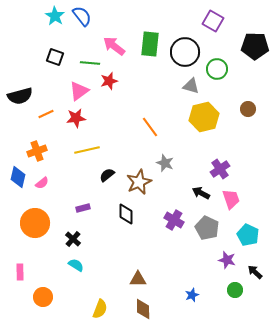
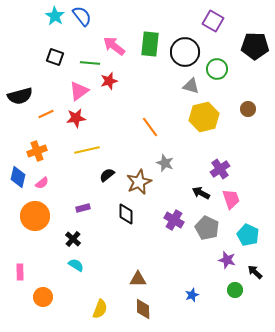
orange circle at (35, 223): moved 7 px up
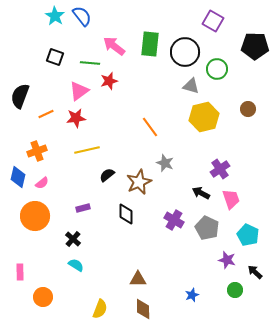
black semicircle at (20, 96): rotated 125 degrees clockwise
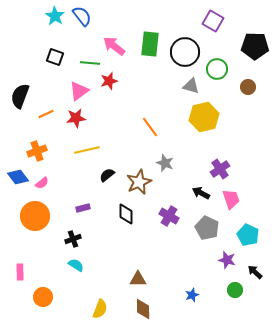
brown circle at (248, 109): moved 22 px up
blue diamond at (18, 177): rotated 50 degrees counterclockwise
purple cross at (174, 220): moved 5 px left, 4 px up
black cross at (73, 239): rotated 28 degrees clockwise
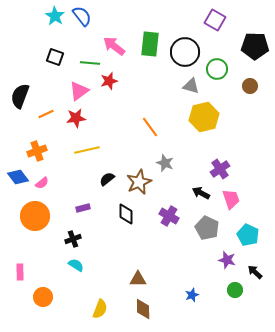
purple square at (213, 21): moved 2 px right, 1 px up
brown circle at (248, 87): moved 2 px right, 1 px up
black semicircle at (107, 175): moved 4 px down
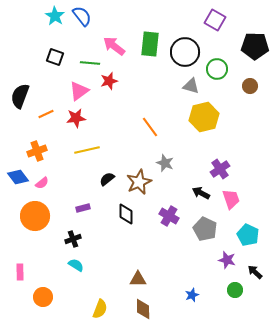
gray pentagon at (207, 228): moved 2 px left, 1 px down
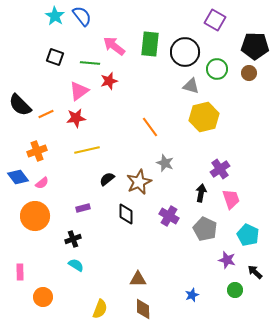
brown circle at (250, 86): moved 1 px left, 13 px up
black semicircle at (20, 96): moved 9 px down; rotated 65 degrees counterclockwise
black arrow at (201, 193): rotated 72 degrees clockwise
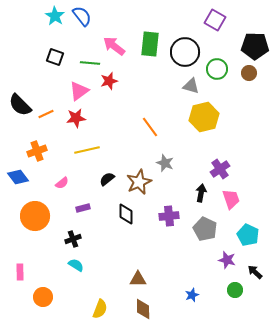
pink semicircle at (42, 183): moved 20 px right
purple cross at (169, 216): rotated 36 degrees counterclockwise
